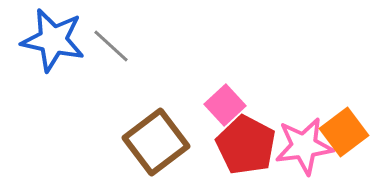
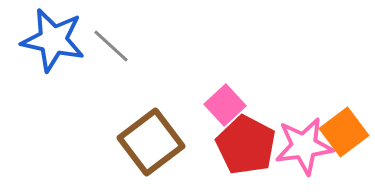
brown square: moved 5 px left
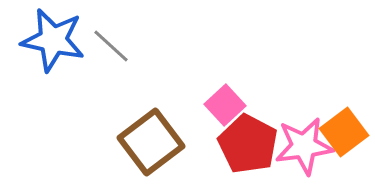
red pentagon: moved 2 px right, 1 px up
